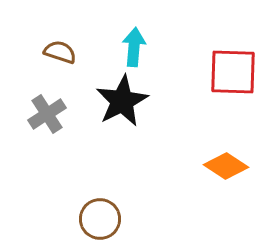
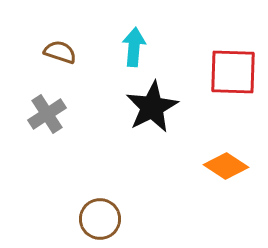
black star: moved 30 px right, 6 px down
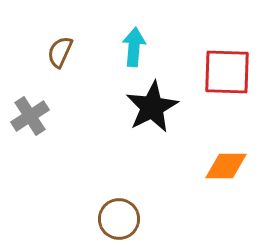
brown semicircle: rotated 84 degrees counterclockwise
red square: moved 6 px left
gray cross: moved 17 px left, 2 px down
orange diamond: rotated 33 degrees counterclockwise
brown circle: moved 19 px right
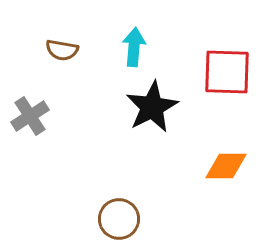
brown semicircle: moved 2 px right, 2 px up; rotated 104 degrees counterclockwise
